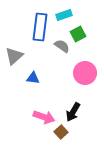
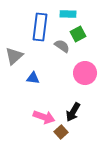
cyan rectangle: moved 4 px right, 1 px up; rotated 21 degrees clockwise
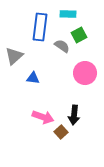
green square: moved 1 px right, 1 px down
black arrow: moved 1 px right, 3 px down; rotated 24 degrees counterclockwise
pink arrow: moved 1 px left
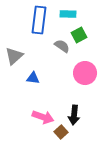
blue rectangle: moved 1 px left, 7 px up
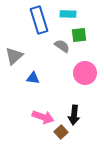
blue rectangle: rotated 24 degrees counterclockwise
green square: rotated 21 degrees clockwise
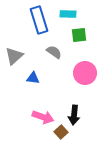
gray semicircle: moved 8 px left, 6 px down
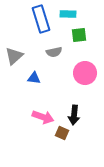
blue rectangle: moved 2 px right, 1 px up
gray semicircle: rotated 133 degrees clockwise
blue triangle: moved 1 px right
brown square: moved 1 px right, 1 px down; rotated 24 degrees counterclockwise
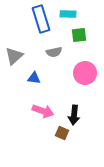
pink arrow: moved 6 px up
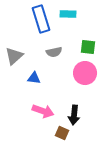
green square: moved 9 px right, 12 px down; rotated 14 degrees clockwise
